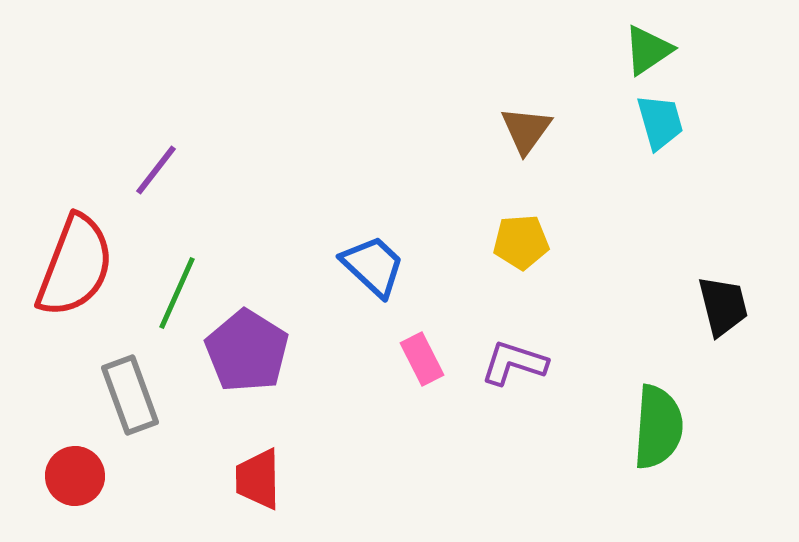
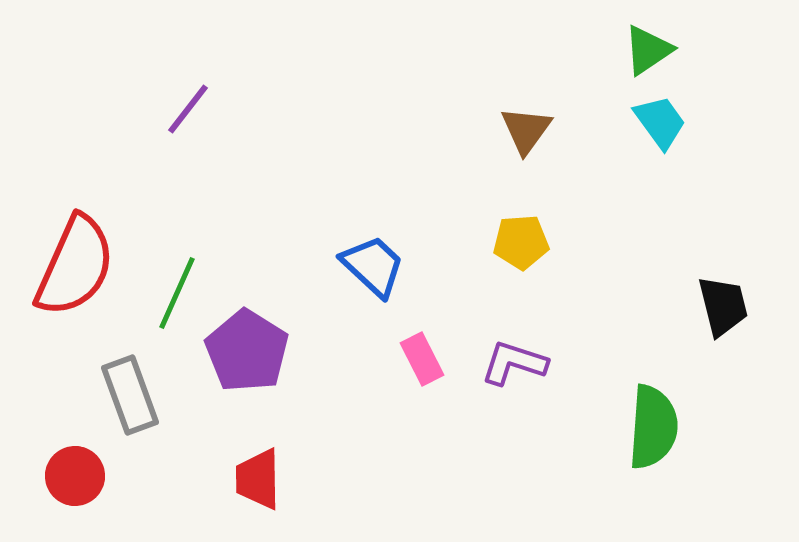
cyan trapezoid: rotated 20 degrees counterclockwise
purple line: moved 32 px right, 61 px up
red semicircle: rotated 3 degrees clockwise
green semicircle: moved 5 px left
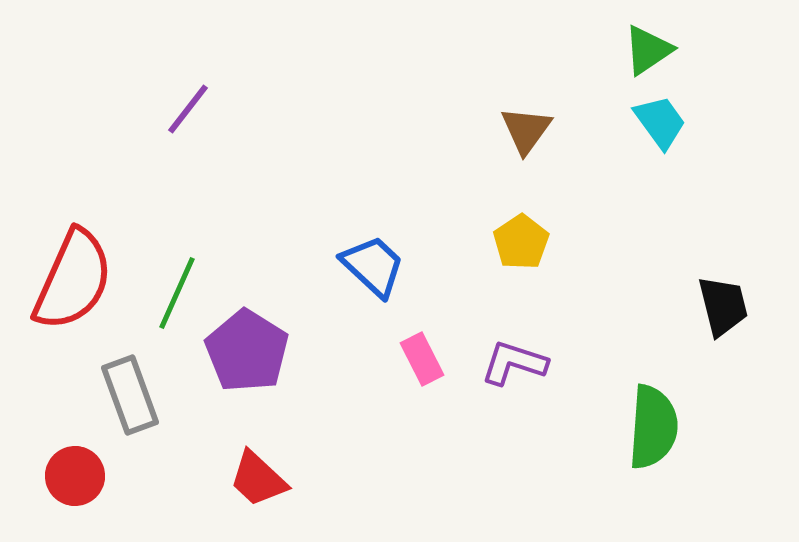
yellow pentagon: rotated 30 degrees counterclockwise
red semicircle: moved 2 px left, 14 px down
red trapezoid: rotated 46 degrees counterclockwise
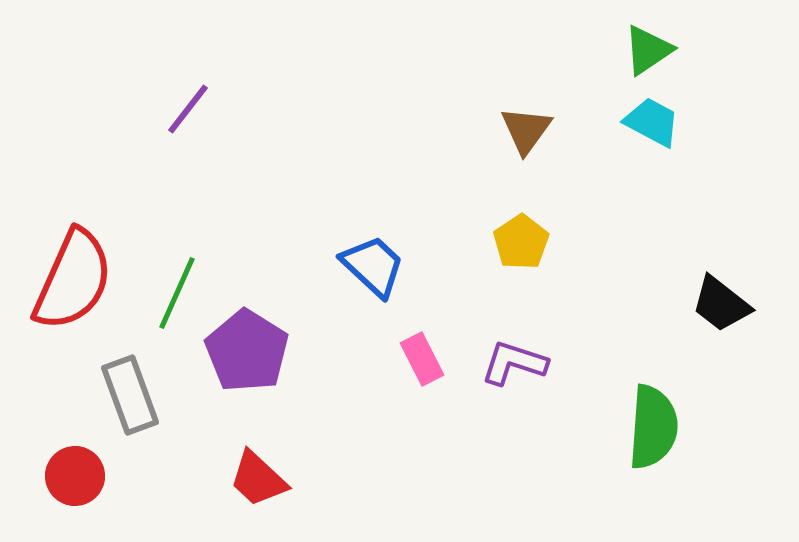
cyan trapezoid: moved 8 px left; rotated 26 degrees counterclockwise
black trapezoid: moved 2 px left, 2 px up; rotated 142 degrees clockwise
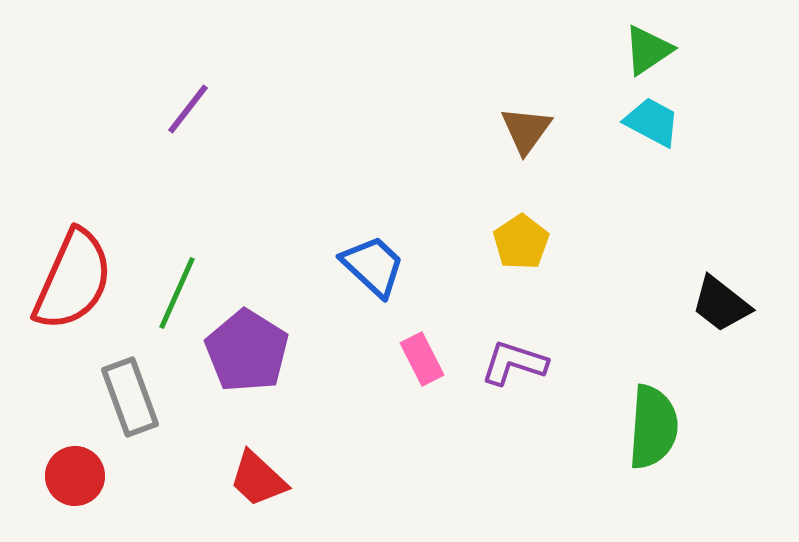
gray rectangle: moved 2 px down
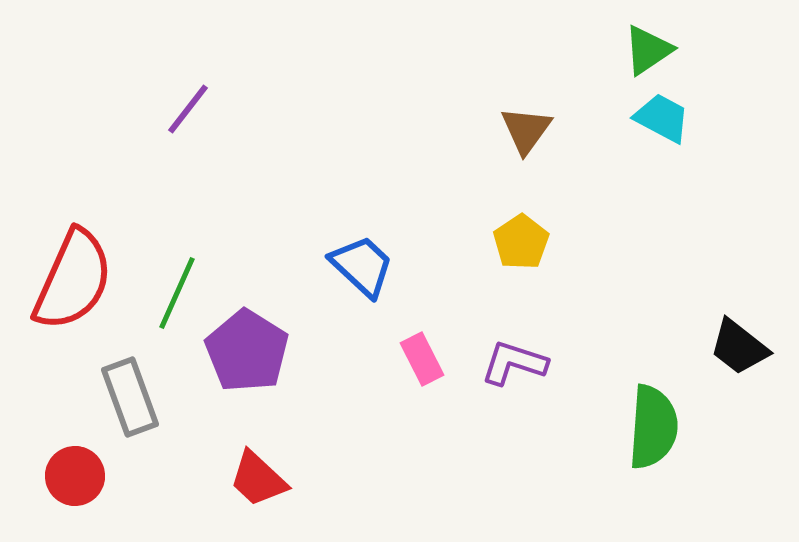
cyan trapezoid: moved 10 px right, 4 px up
blue trapezoid: moved 11 px left
black trapezoid: moved 18 px right, 43 px down
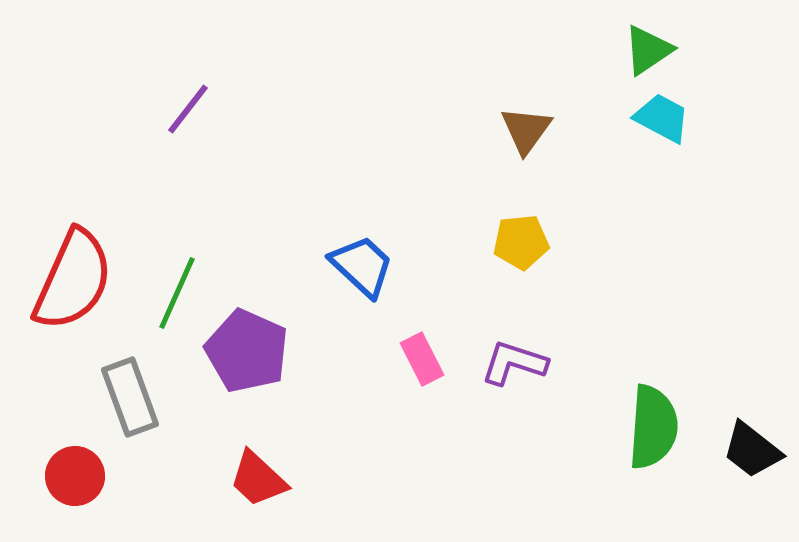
yellow pentagon: rotated 28 degrees clockwise
black trapezoid: moved 13 px right, 103 px down
purple pentagon: rotated 8 degrees counterclockwise
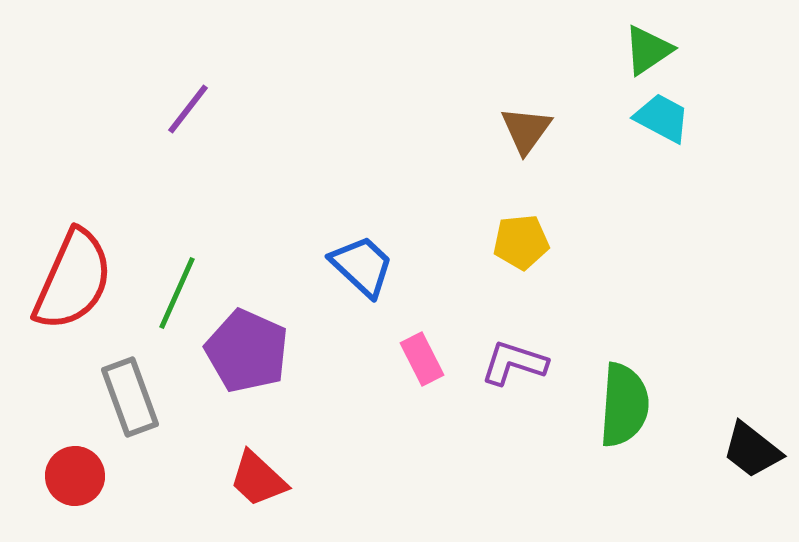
green semicircle: moved 29 px left, 22 px up
